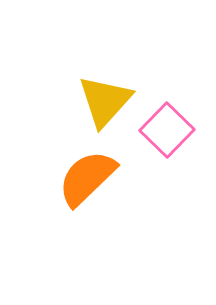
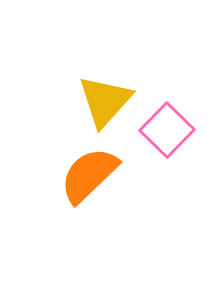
orange semicircle: moved 2 px right, 3 px up
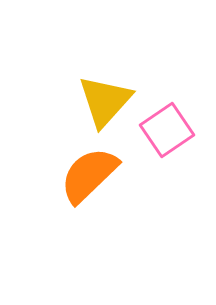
pink square: rotated 12 degrees clockwise
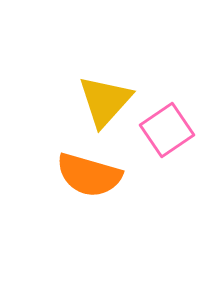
orange semicircle: rotated 120 degrees counterclockwise
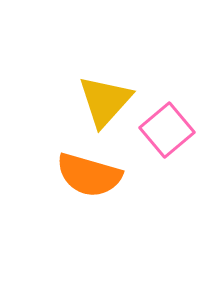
pink square: rotated 6 degrees counterclockwise
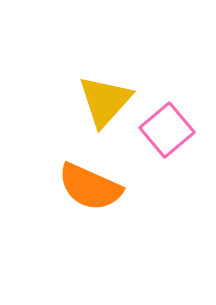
orange semicircle: moved 1 px right, 12 px down; rotated 8 degrees clockwise
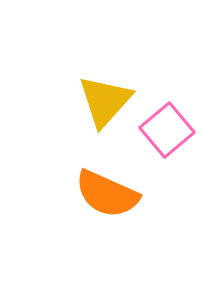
orange semicircle: moved 17 px right, 7 px down
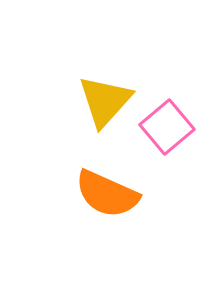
pink square: moved 3 px up
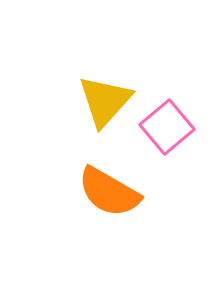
orange semicircle: moved 2 px right, 2 px up; rotated 6 degrees clockwise
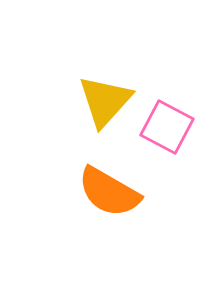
pink square: rotated 22 degrees counterclockwise
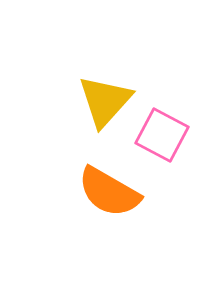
pink square: moved 5 px left, 8 px down
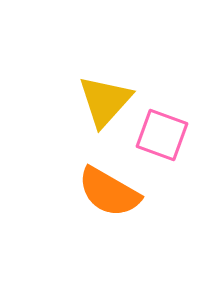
pink square: rotated 8 degrees counterclockwise
